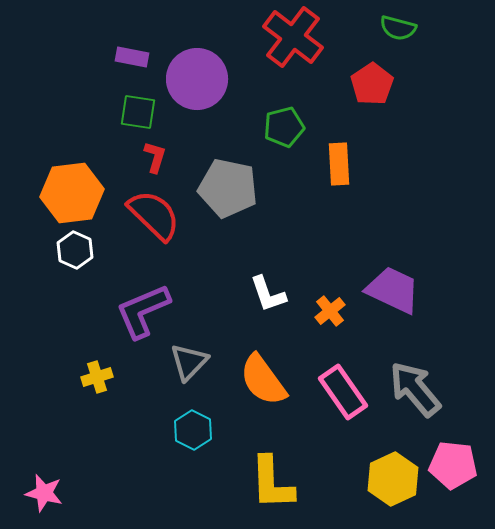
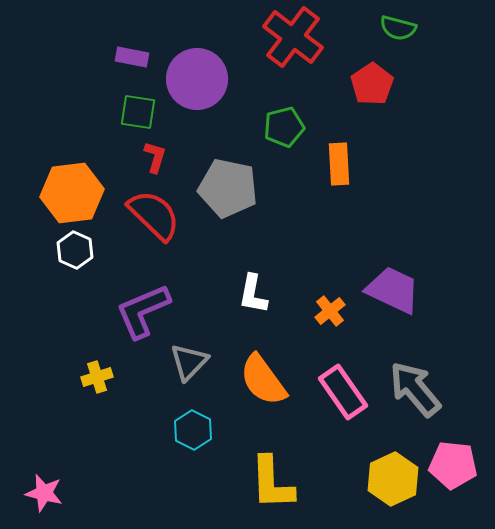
white L-shape: moved 15 px left; rotated 30 degrees clockwise
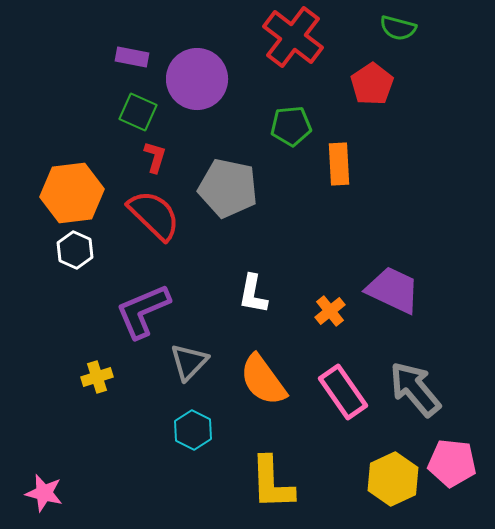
green square: rotated 15 degrees clockwise
green pentagon: moved 7 px right, 1 px up; rotated 9 degrees clockwise
pink pentagon: moved 1 px left, 2 px up
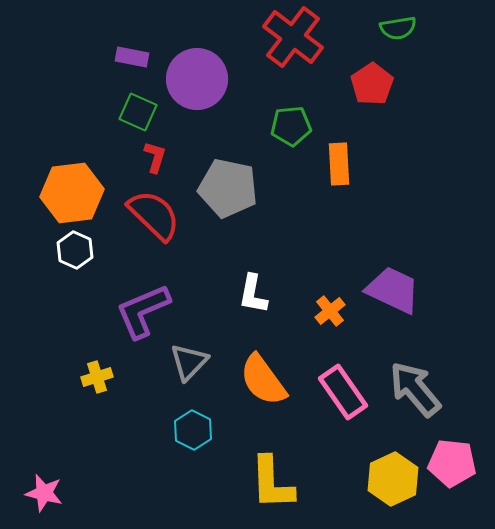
green semicircle: rotated 24 degrees counterclockwise
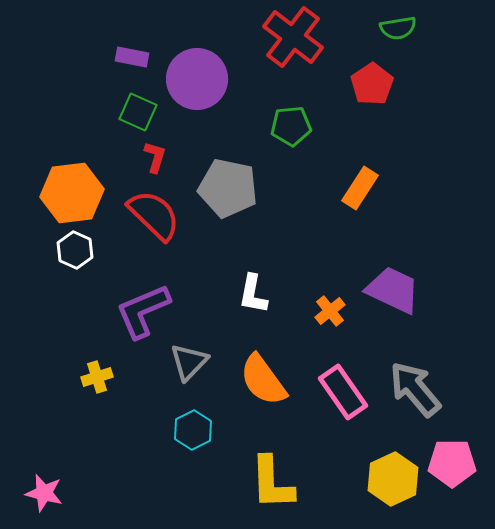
orange rectangle: moved 21 px right, 24 px down; rotated 36 degrees clockwise
cyan hexagon: rotated 6 degrees clockwise
pink pentagon: rotated 6 degrees counterclockwise
